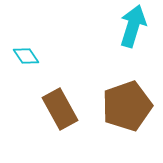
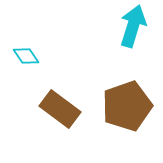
brown rectangle: rotated 24 degrees counterclockwise
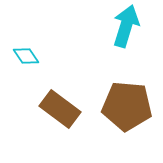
cyan arrow: moved 7 px left
brown pentagon: rotated 24 degrees clockwise
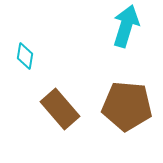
cyan diamond: moved 1 px left; rotated 44 degrees clockwise
brown rectangle: rotated 12 degrees clockwise
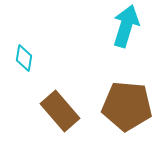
cyan diamond: moved 1 px left, 2 px down
brown rectangle: moved 2 px down
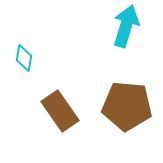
brown rectangle: rotated 6 degrees clockwise
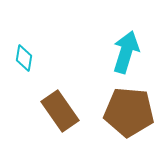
cyan arrow: moved 26 px down
brown pentagon: moved 2 px right, 6 px down
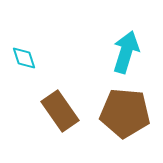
cyan diamond: rotated 28 degrees counterclockwise
brown pentagon: moved 4 px left, 1 px down
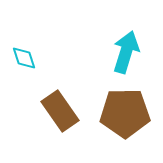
brown pentagon: rotated 6 degrees counterclockwise
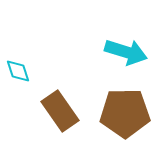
cyan arrow: rotated 90 degrees clockwise
cyan diamond: moved 6 px left, 13 px down
